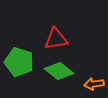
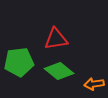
green pentagon: rotated 24 degrees counterclockwise
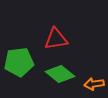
green diamond: moved 1 px right, 3 px down
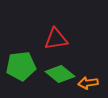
green pentagon: moved 2 px right, 4 px down
orange arrow: moved 6 px left, 1 px up
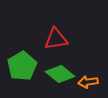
green pentagon: moved 1 px right; rotated 24 degrees counterclockwise
orange arrow: moved 1 px up
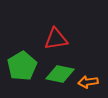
green diamond: rotated 28 degrees counterclockwise
